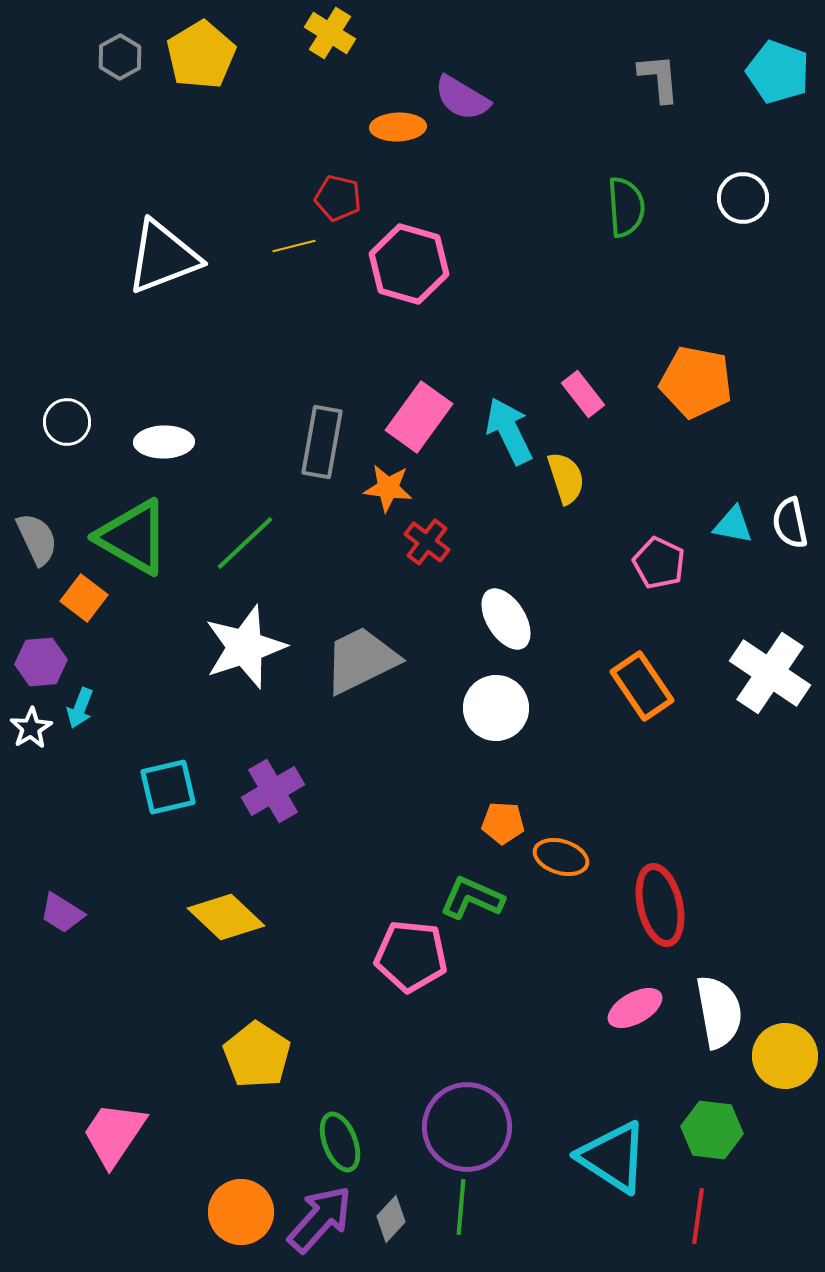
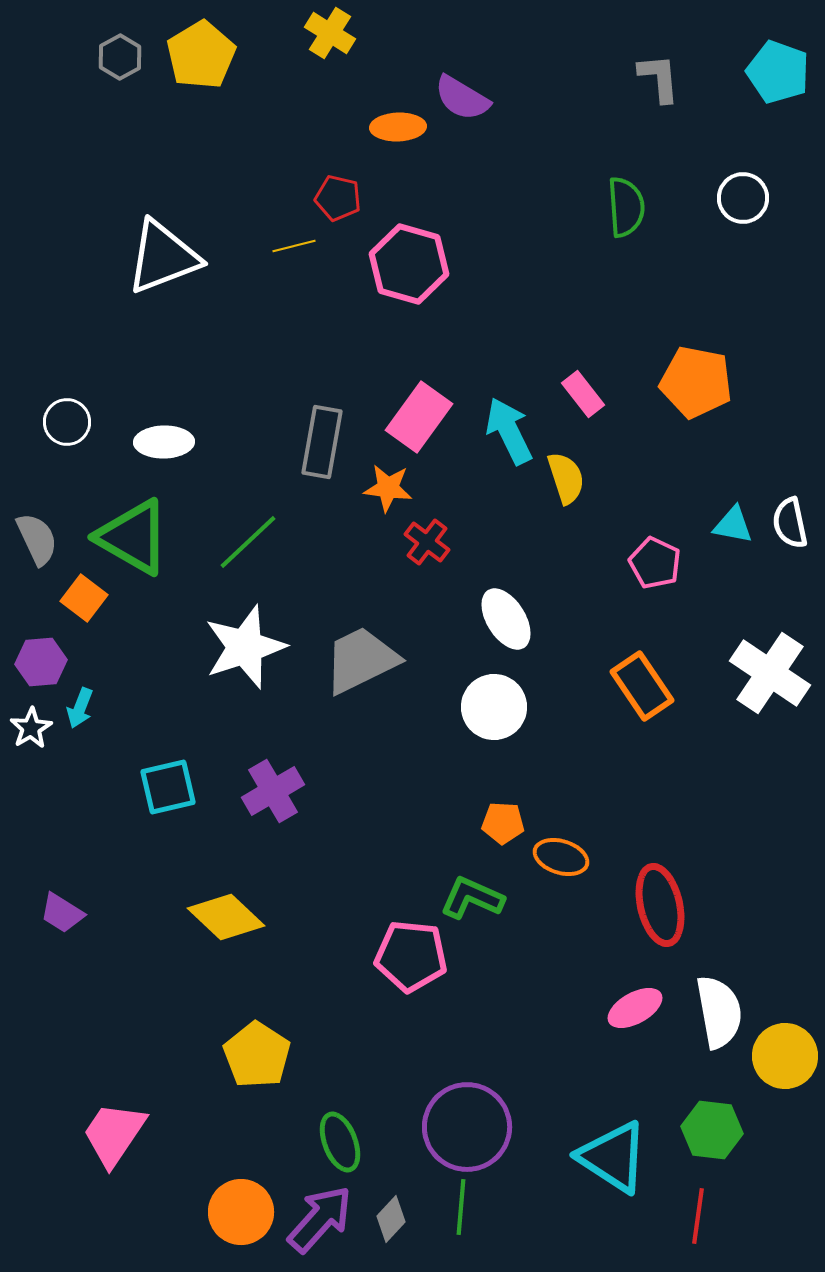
green line at (245, 543): moved 3 px right, 1 px up
pink pentagon at (659, 563): moved 4 px left
white circle at (496, 708): moved 2 px left, 1 px up
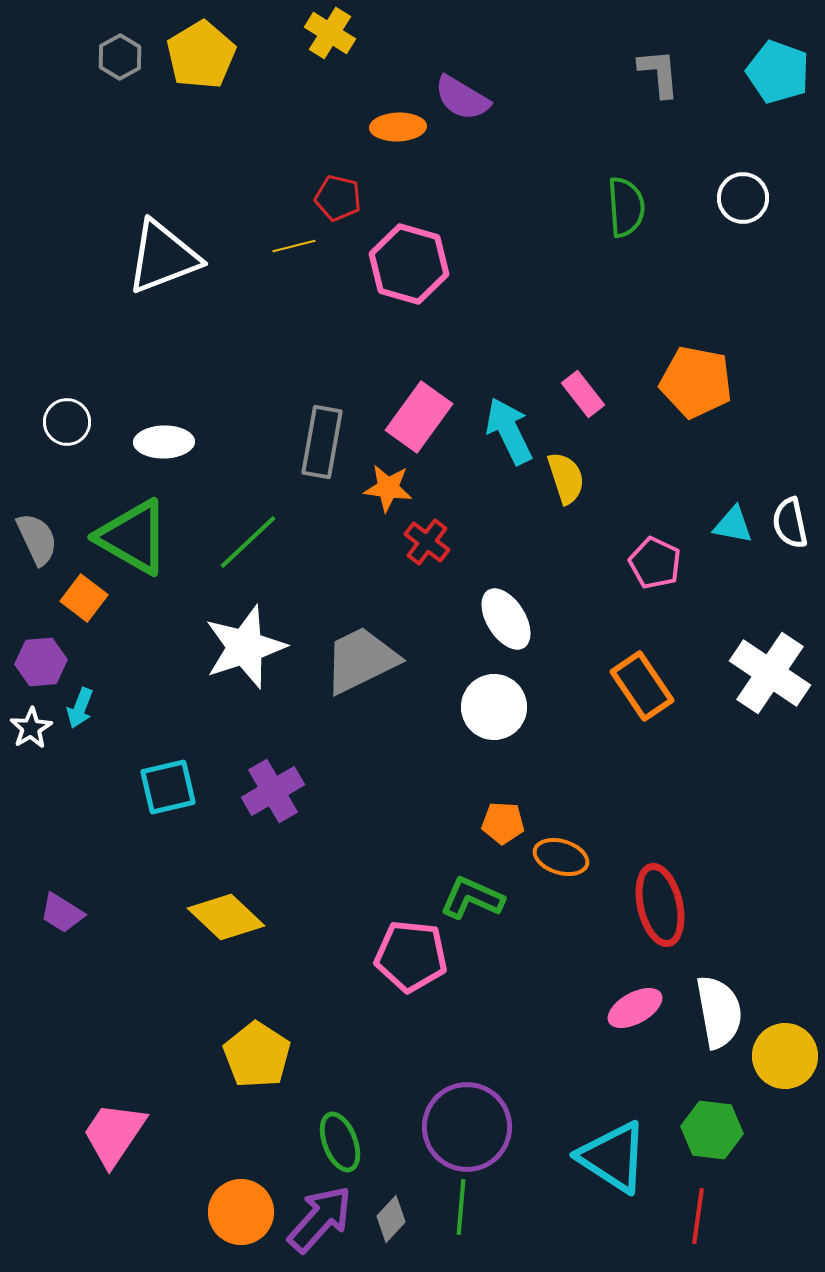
gray L-shape at (659, 78): moved 5 px up
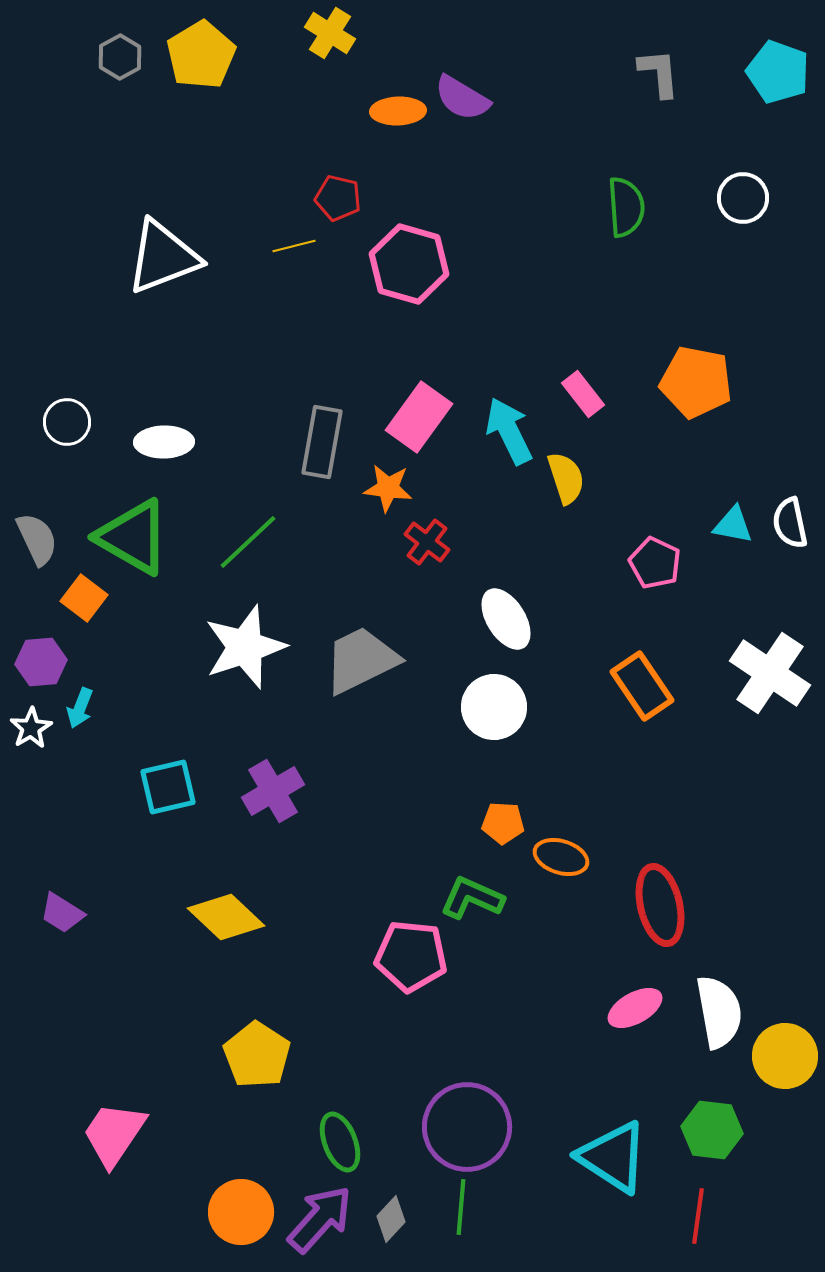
orange ellipse at (398, 127): moved 16 px up
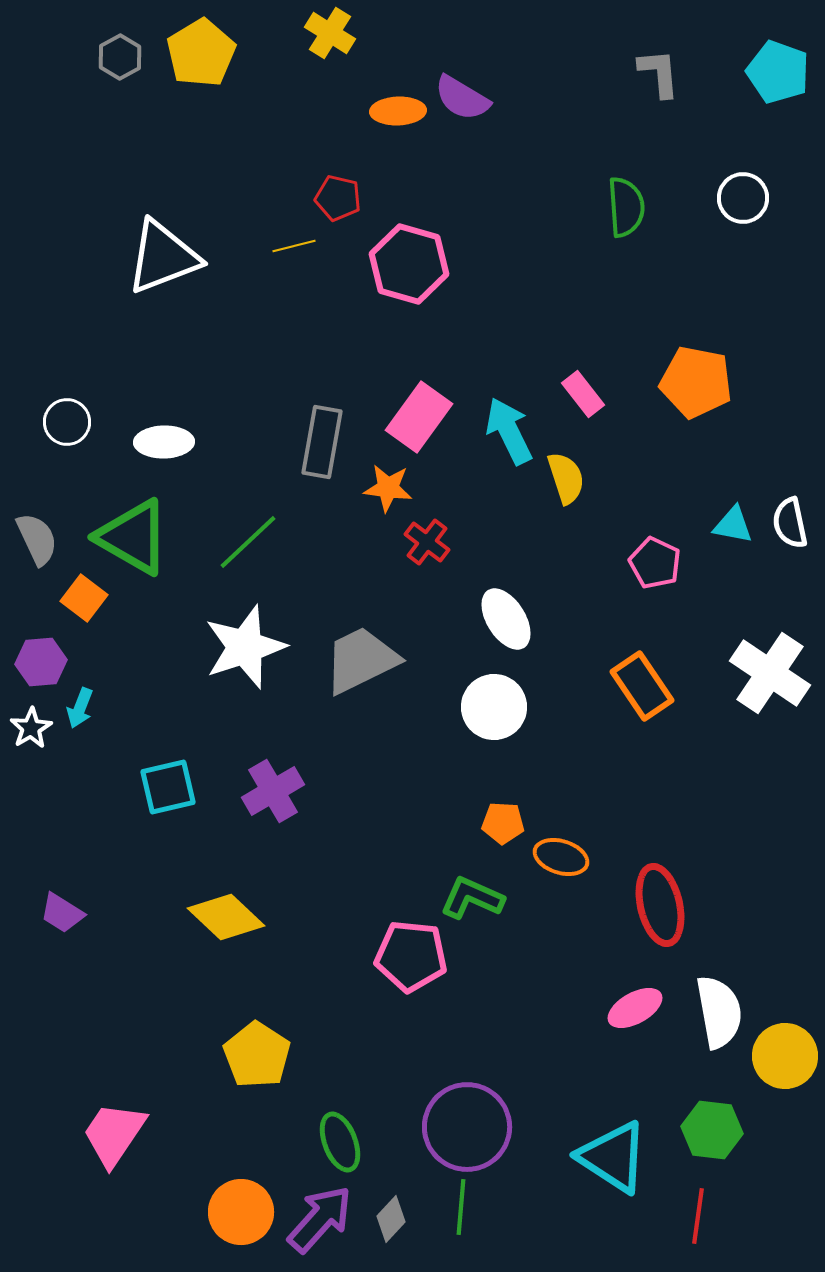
yellow pentagon at (201, 55): moved 2 px up
